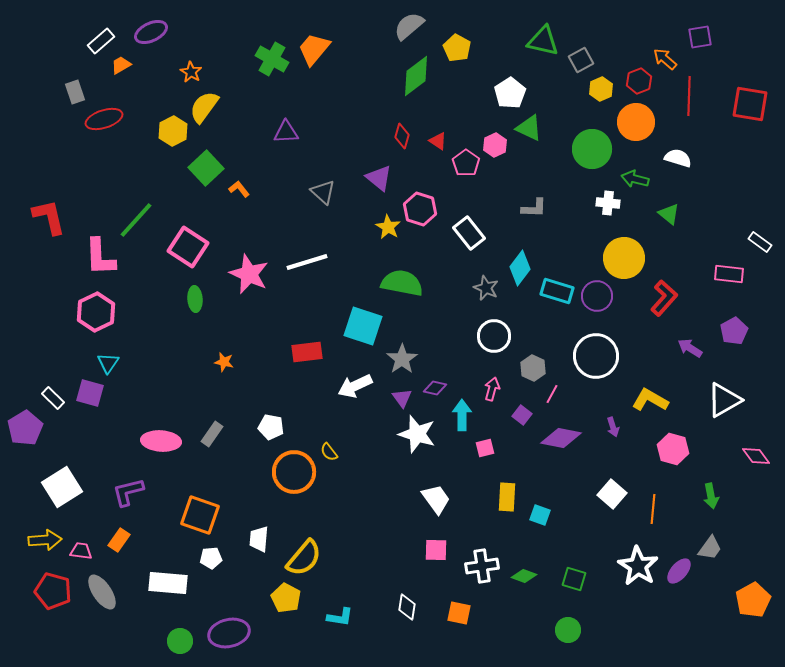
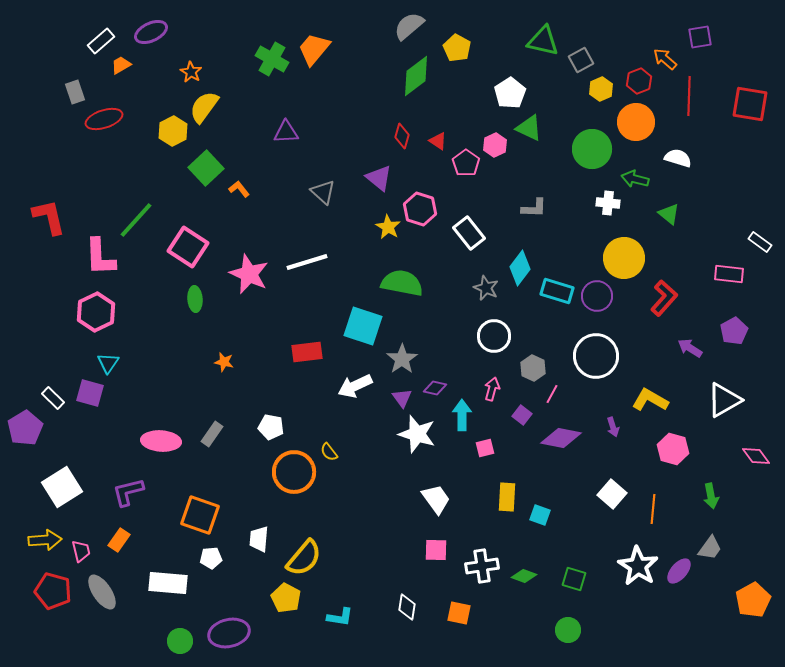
pink trapezoid at (81, 551): rotated 70 degrees clockwise
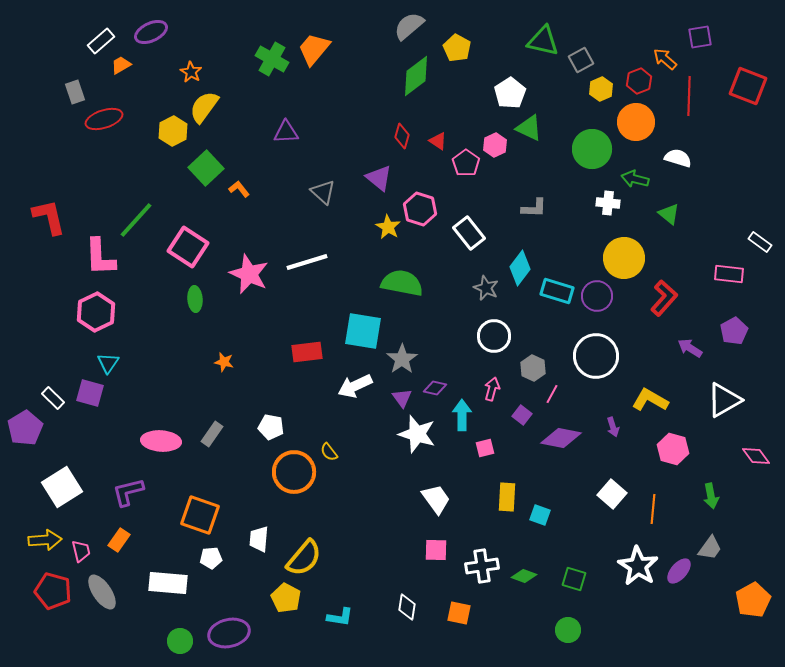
red square at (750, 104): moved 2 px left, 18 px up; rotated 12 degrees clockwise
cyan square at (363, 326): moved 5 px down; rotated 9 degrees counterclockwise
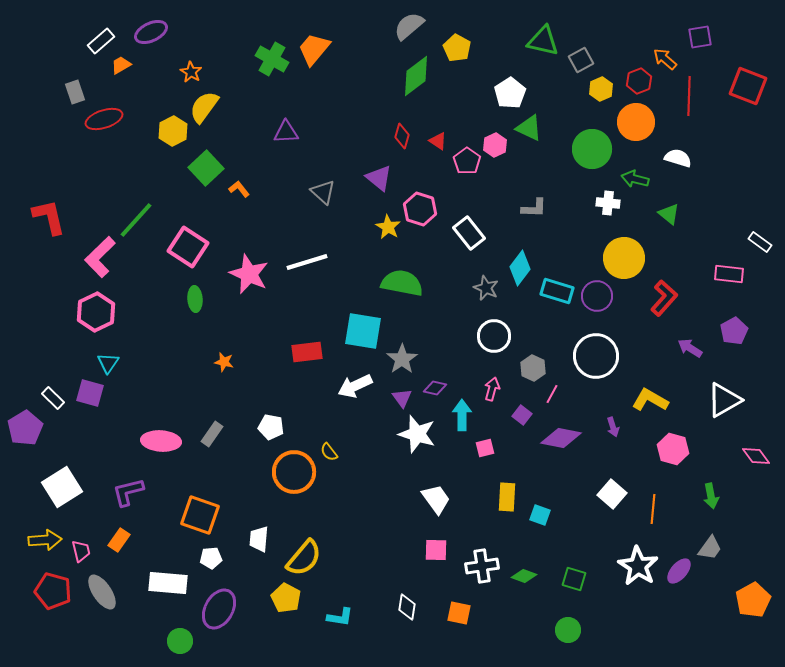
pink pentagon at (466, 163): moved 1 px right, 2 px up
pink L-shape at (100, 257): rotated 48 degrees clockwise
purple ellipse at (229, 633): moved 10 px left, 24 px up; rotated 48 degrees counterclockwise
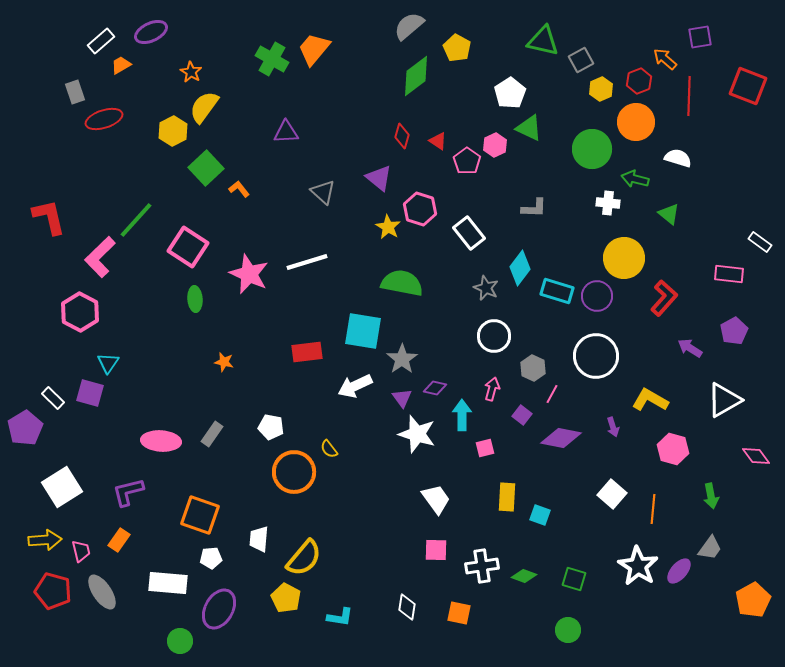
pink hexagon at (96, 312): moved 16 px left; rotated 6 degrees counterclockwise
yellow semicircle at (329, 452): moved 3 px up
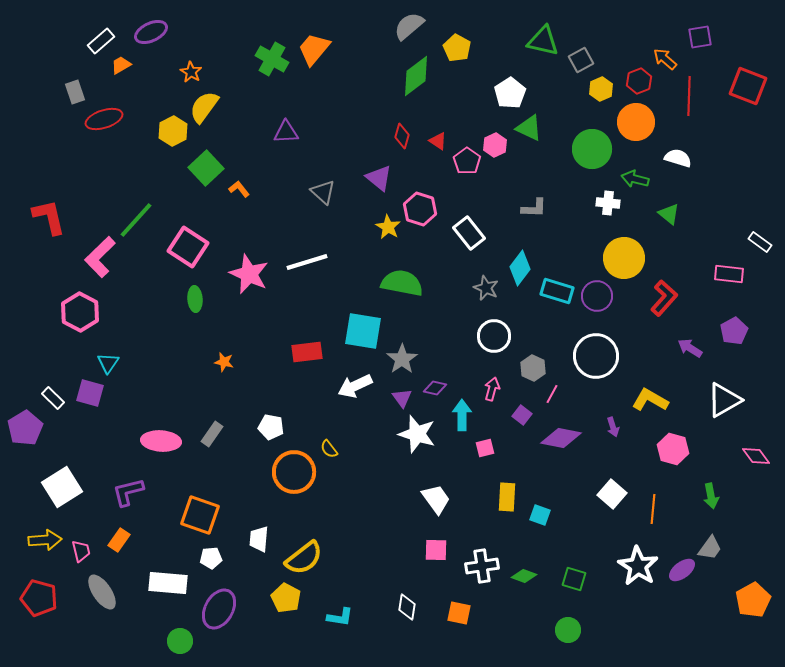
yellow semicircle at (304, 558): rotated 12 degrees clockwise
purple ellipse at (679, 571): moved 3 px right, 1 px up; rotated 12 degrees clockwise
red pentagon at (53, 591): moved 14 px left, 7 px down
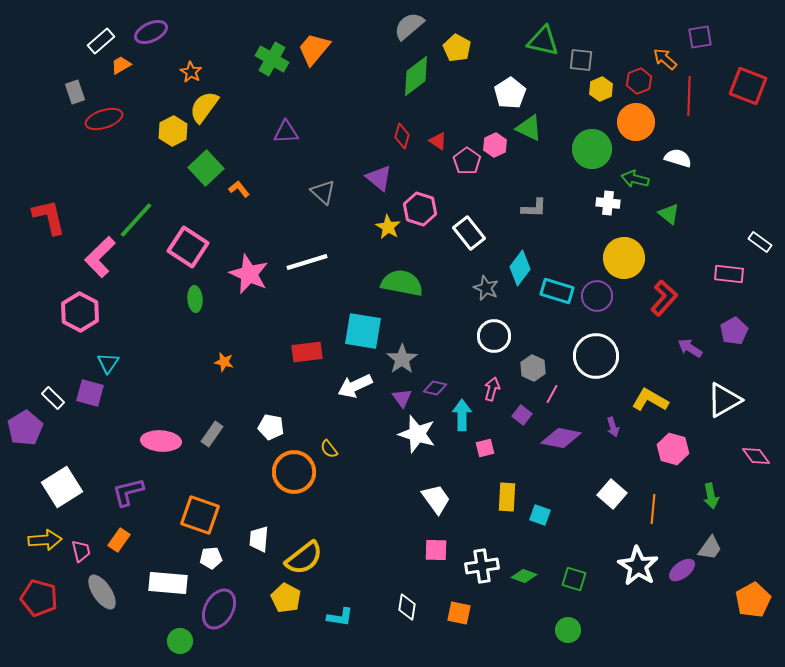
gray square at (581, 60): rotated 35 degrees clockwise
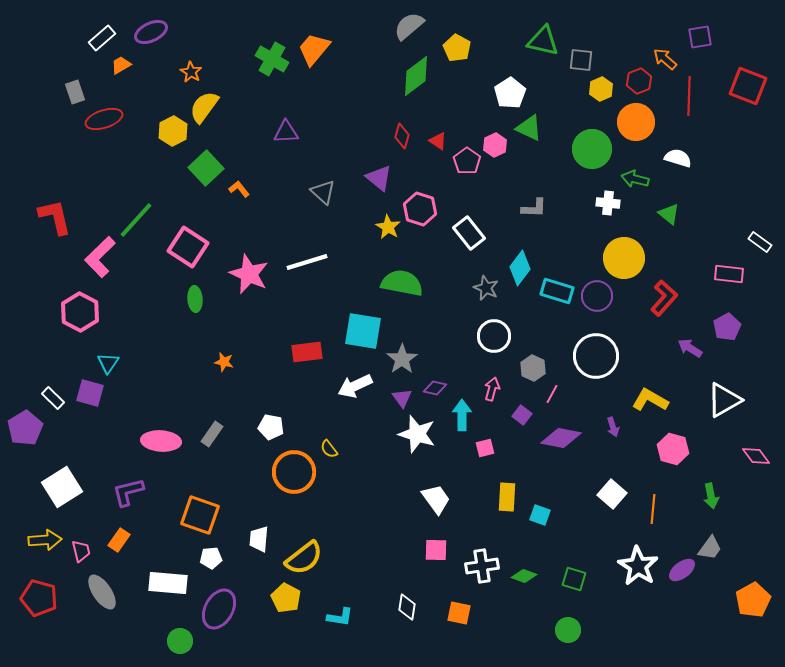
white rectangle at (101, 41): moved 1 px right, 3 px up
red L-shape at (49, 217): moved 6 px right
purple pentagon at (734, 331): moved 7 px left, 4 px up
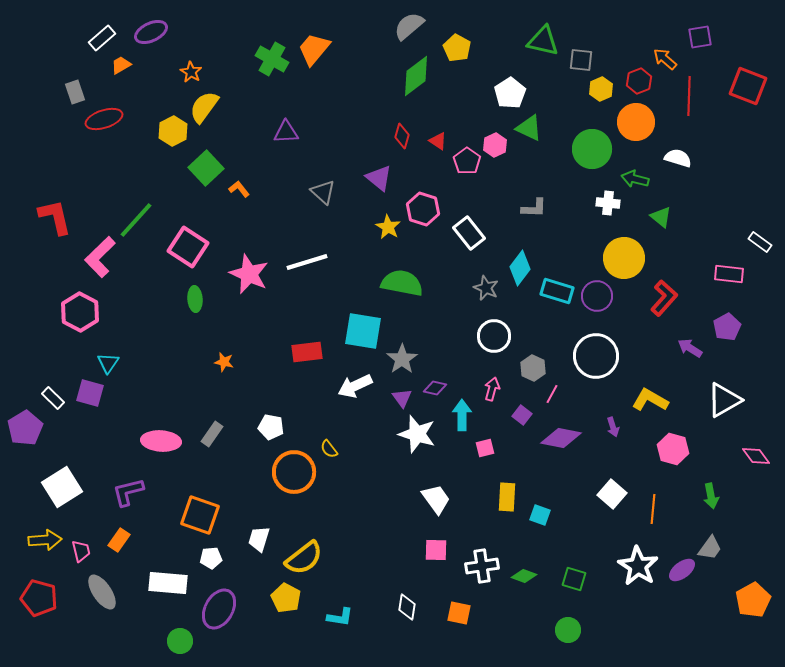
pink hexagon at (420, 209): moved 3 px right
green triangle at (669, 214): moved 8 px left, 3 px down
white trapezoid at (259, 539): rotated 12 degrees clockwise
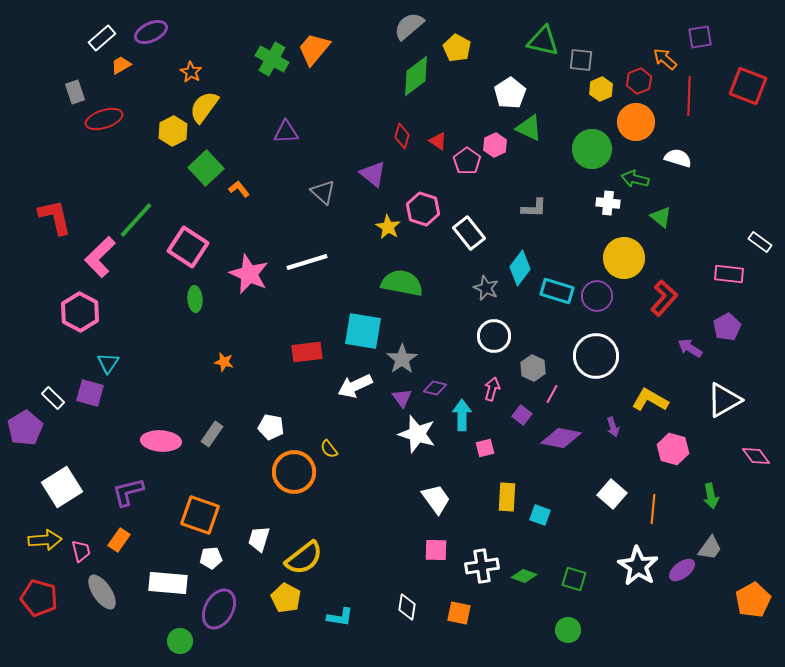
purple triangle at (379, 178): moved 6 px left, 4 px up
